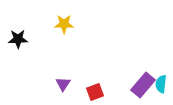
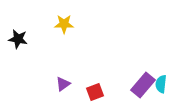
black star: rotated 12 degrees clockwise
purple triangle: rotated 21 degrees clockwise
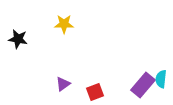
cyan semicircle: moved 5 px up
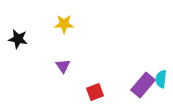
purple triangle: moved 18 px up; rotated 28 degrees counterclockwise
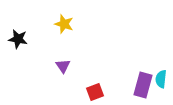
yellow star: rotated 18 degrees clockwise
purple rectangle: rotated 25 degrees counterclockwise
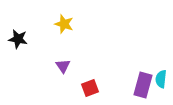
red square: moved 5 px left, 4 px up
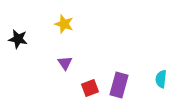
purple triangle: moved 2 px right, 3 px up
purple rectangle: moved 24 px left
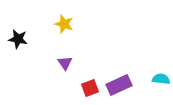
cyan semicircle: rotated 90 degrees clockwise
purple rectangle: rotated 50 degrees clockwise
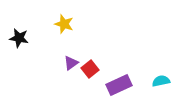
black star: moved 1 px right, 1 px up
purple triangle: moved 6 px right; rotated 28 degrees clockwise
cyan semicircle: moved 2 px down; rotated 18 degrees counterclockwise
red square: moved 19 px up; rotated 18 degrees counterclockwise
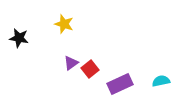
purple rectangle: moved 1 px right, 1 px up
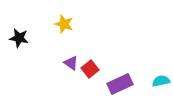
purple triangle: rotated 49 degrees counterclockwise
